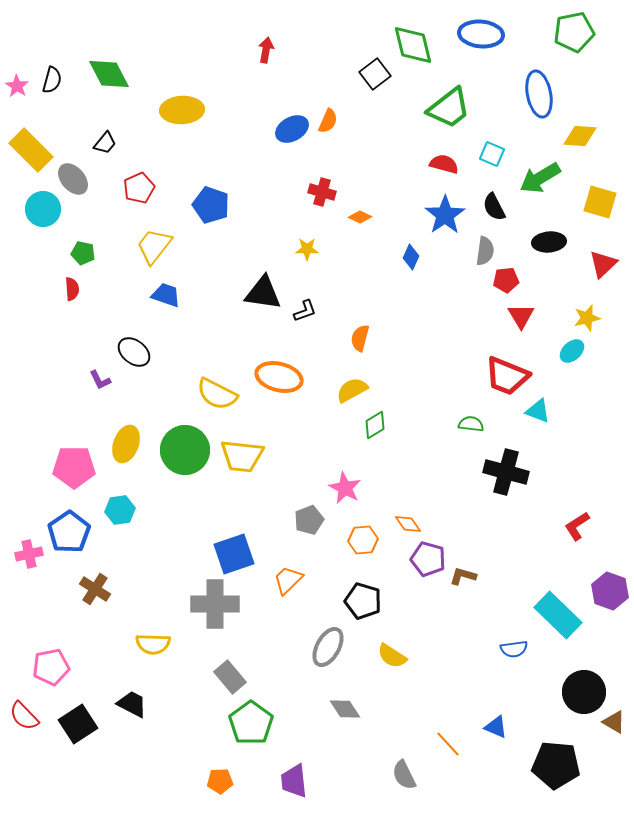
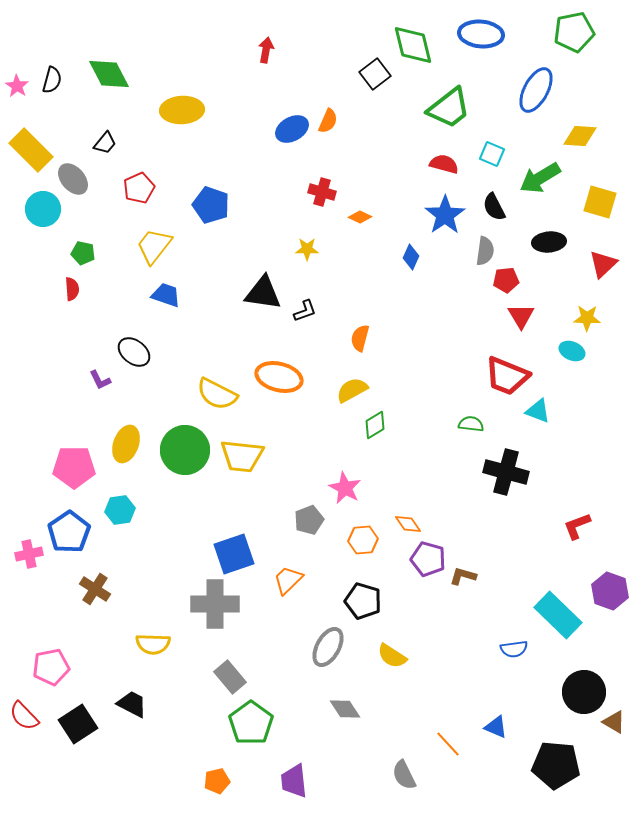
blue ellipse at (539, 94): moved 3 px left, 4 px up; rotated 39 degrees clockwise
yellow star at (587, 318): rotated 16 degrees clockwise
cyan ellipse at (572, 351): rotated 65 degrees clockwise
red L-shape at (577, 526): rotated 12 degrees clockwise
orange pentagon at (220, 781): moved 3 px left; rotated 10 degrees counterclockwise
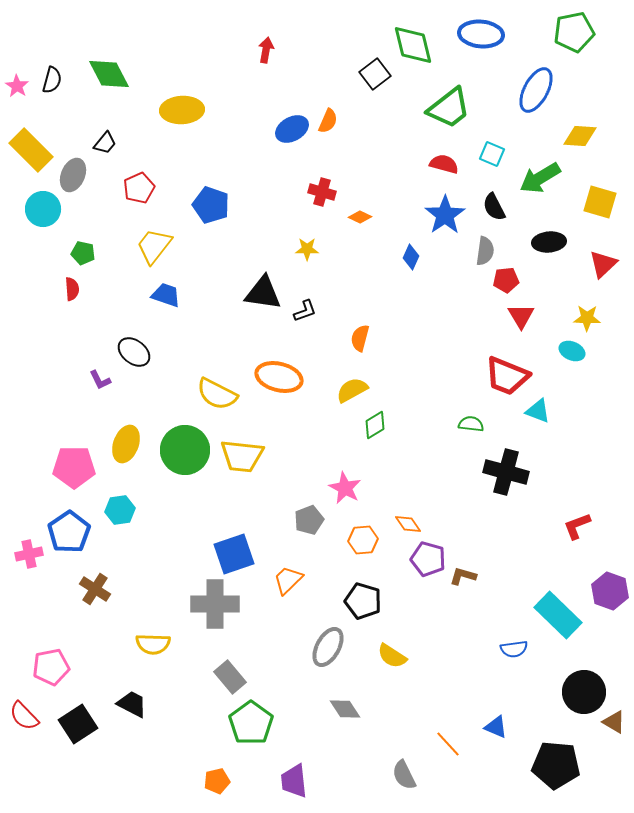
gray ellipse at (73, 179): moved 4 px up; rotated 64 degrees clockwise
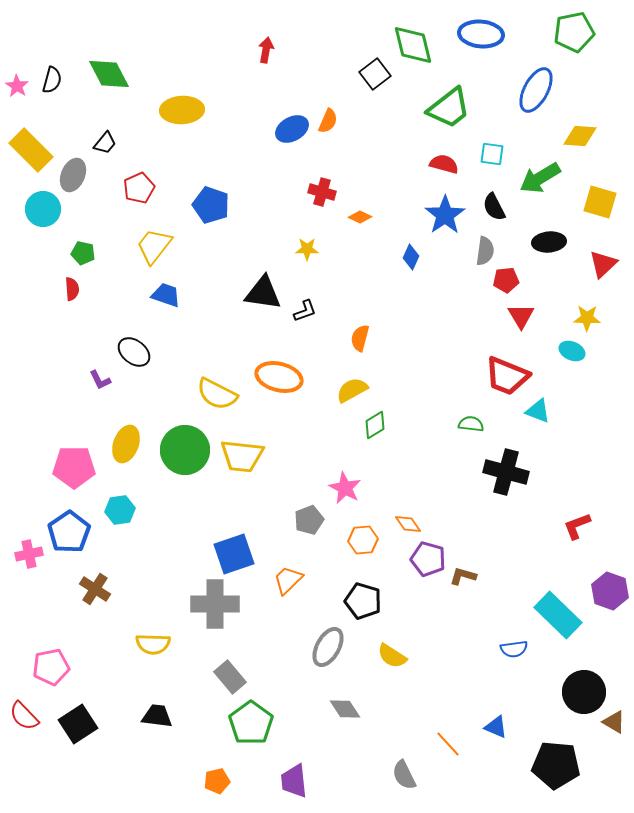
cyan square at (492, 154): rotated 15 degrees counterclockwise
black trapezoid at (132, 704): moved 25 px right, 12 px down; rotated 20 degrees counterclockwise
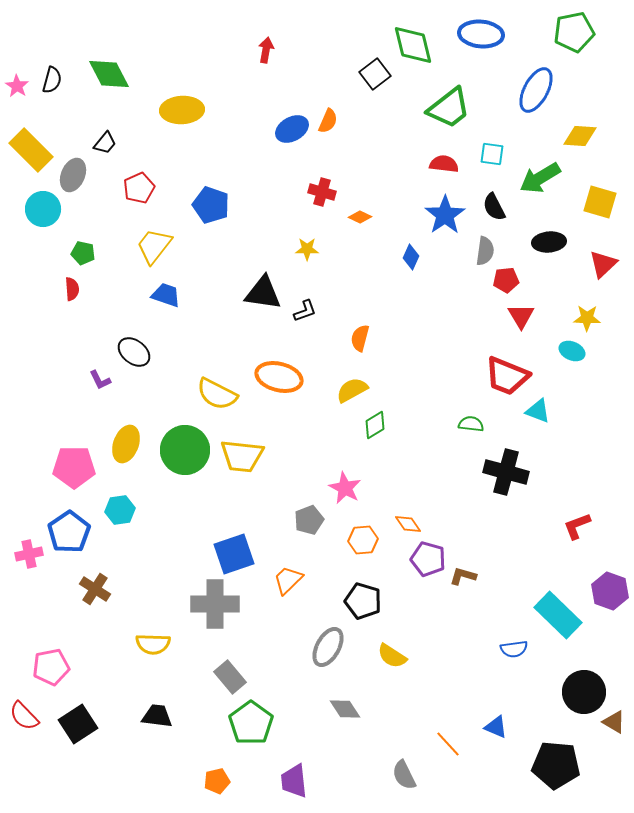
red semicircle at (444, 164): rotated 8 degrees counterclockwise
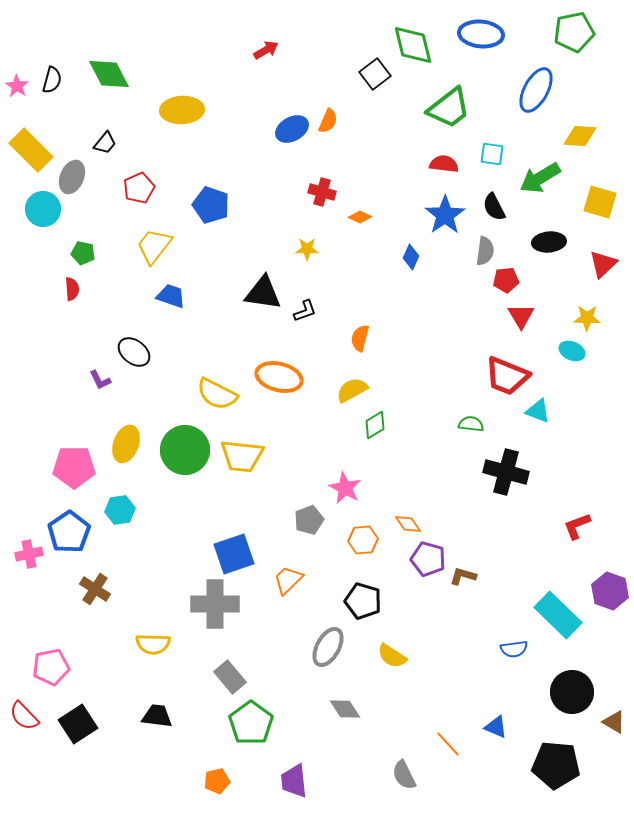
red arrow at (266, 50): rotated 50 degrees clockwise
gray ellipse at (73, 175): moved 1 px left, 2 px down
blue trapezoid at (166, 295): moved 5 px right, 1 px down
black circle at (584, 692): moved 12 px left
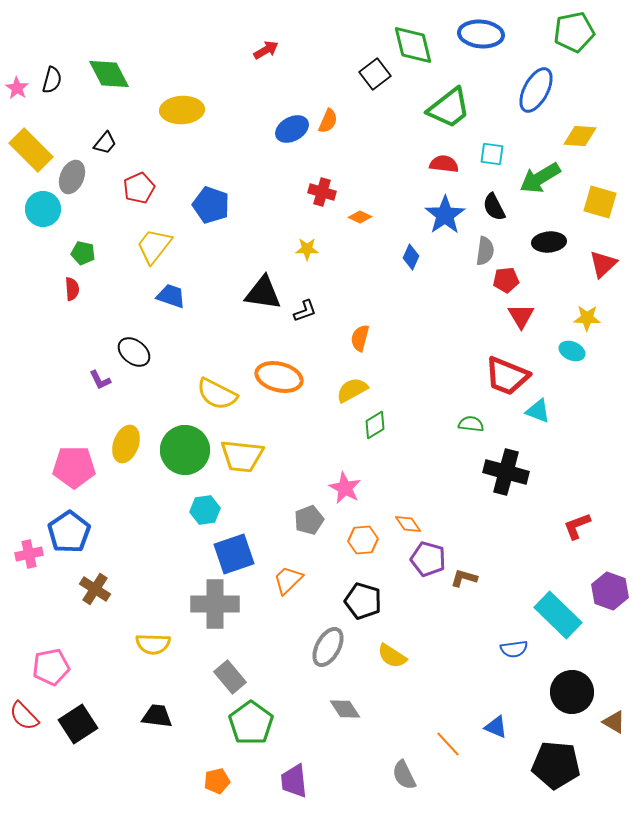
pink star at (17, 86): moved 2 px down
cyan hexagon at (120, 510): moved 85 px right
brown L-shape at (463, 576): moved 1 px right, 2 px down
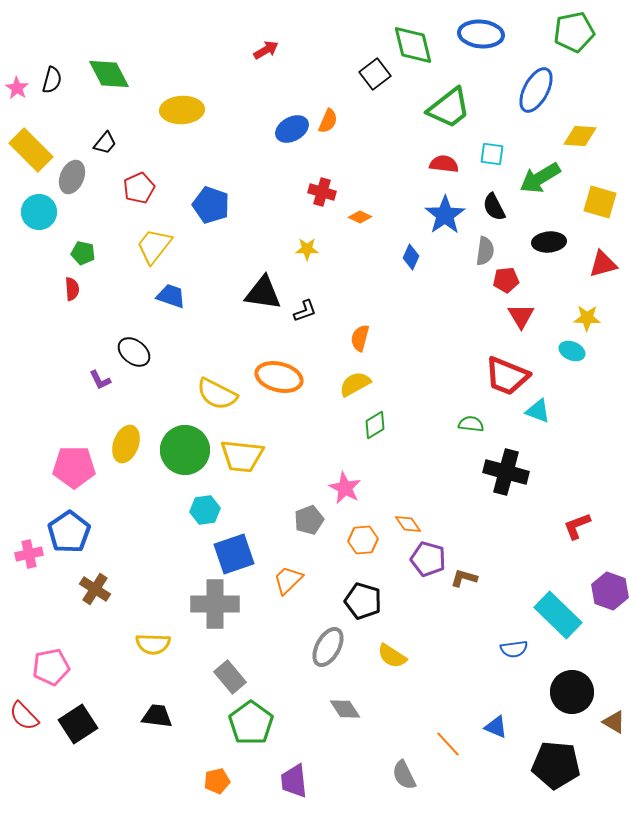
cyan circle at (43, 209): moved 4 px left, 3 px down
red triangle at (603, 264): rotated 28 degrees clockwise
yellow semicircle at (352, 390): moved 3 px right, 6 px up
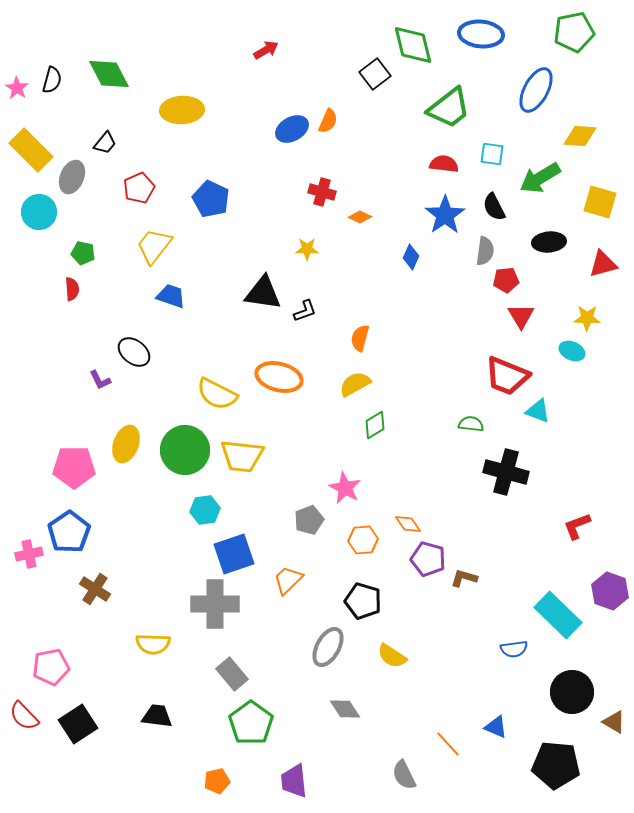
blue pentagon at (211, 205): moved 6 px up; rotated 6 degrees clockwise
gray rectangle at (230, 677): moved 2 px right, 3 px up
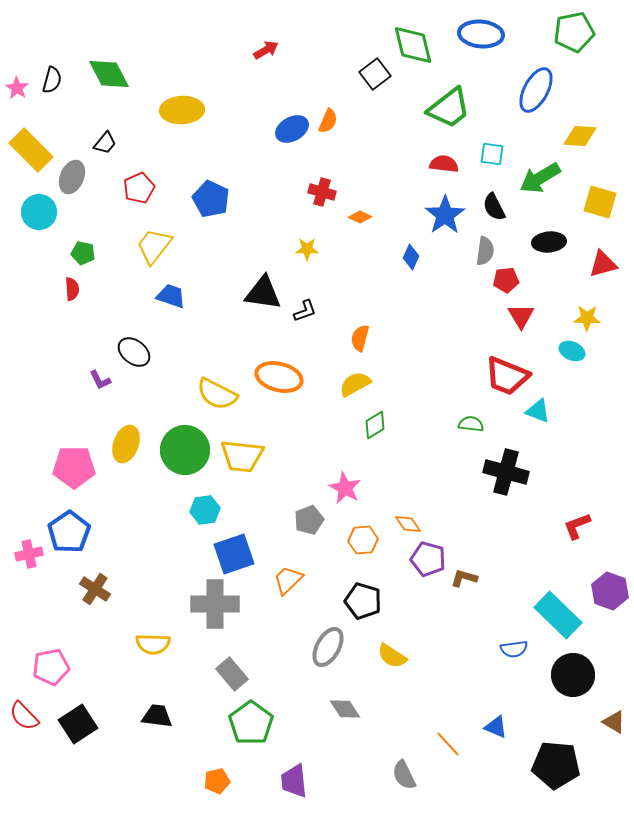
black circle at (572, 692): moved 1 px right, 17 px up
